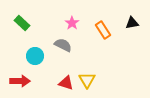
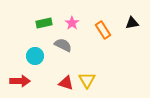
green rectangle: moved 22 px right; rotated 56 degrees counterclockwise
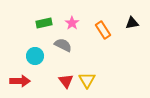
red triangle: moved 2 px up; rotated 35 degrees clockwise
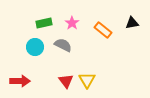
orange rectangle: rotated 18 degrees counterclockwise
cyan circle: moved 9 px up
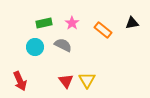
red arrow: rotated 66 degrees clockwise
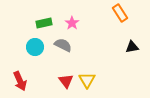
black triangle: moved 24 px down
orange rectangle: moved 17 px right, 17 px up; rotated 18 degrees clockwise
